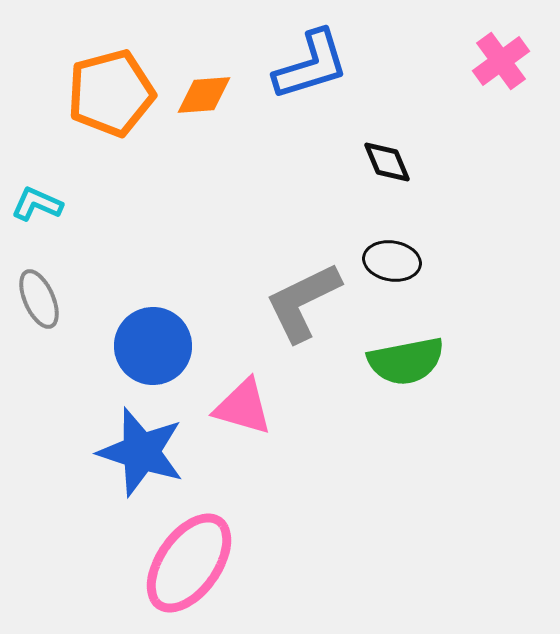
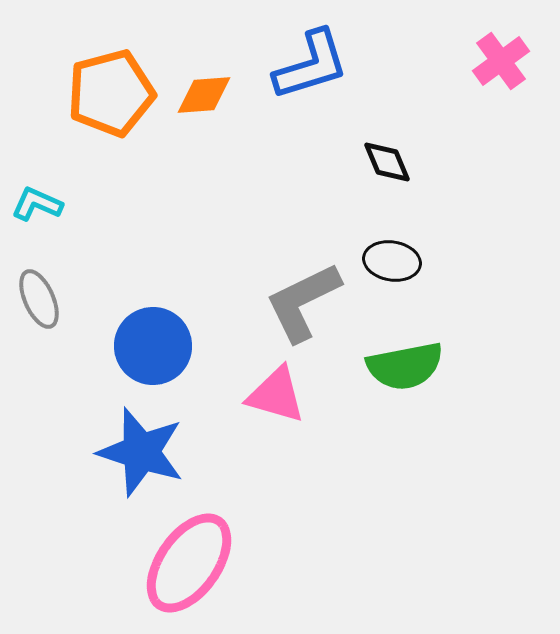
green semicircle: moved 1 px left, 5 px down
pink triangle: moved 33 px right, 12 px up
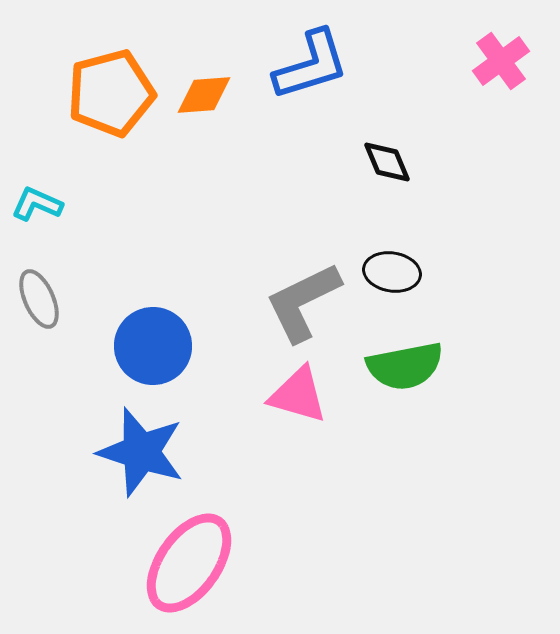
black ellipse: moved 11 px down
pink triangle: moved 22 px right
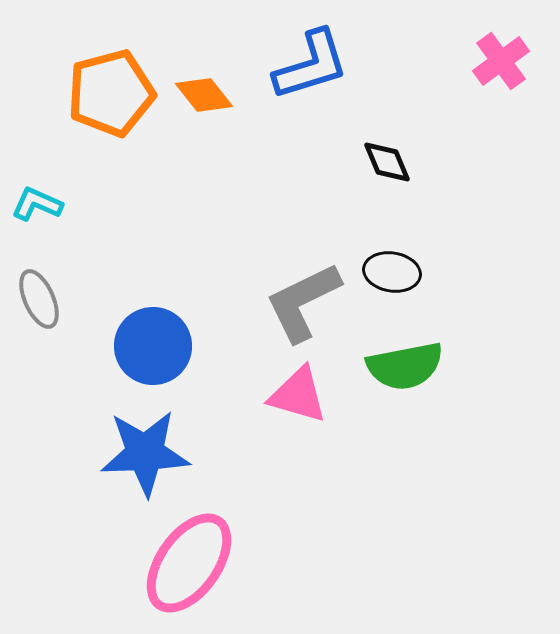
orange diamond: rotated 56 degrees clockwise
blue star: moved 4 px right, 1 px down; rotated 20 degrees counterclockwise
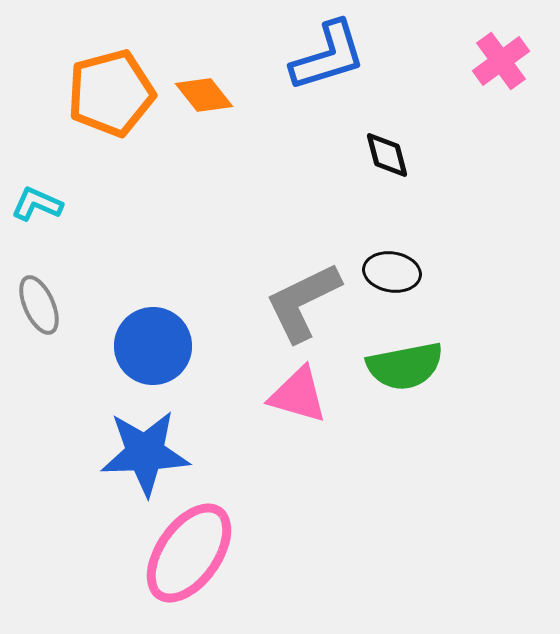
blue L-shape: moved 17 px right, 9 px up
black diamond: moved 7 px up; rotated 8 degrees clockwise
gray ellipse: moved 6 px down
pink ellipse: moved 10 px up
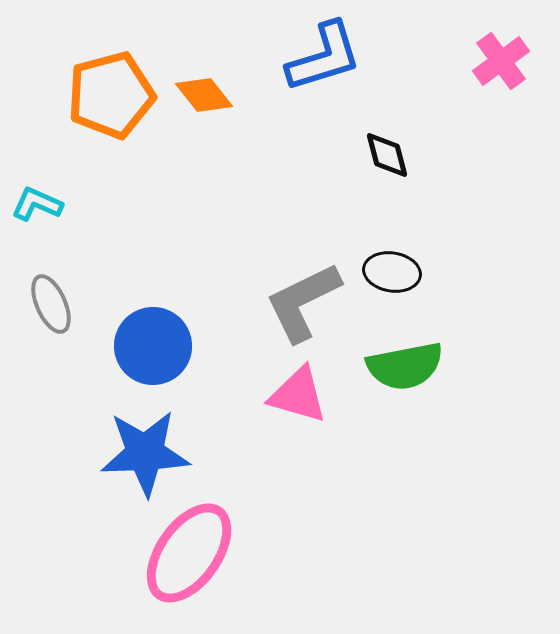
blue L-shape: moved 4 px left, 1 px down
orange pentagon: moved 2 px down
gray ellipse: moved 12 px right, 1 px up
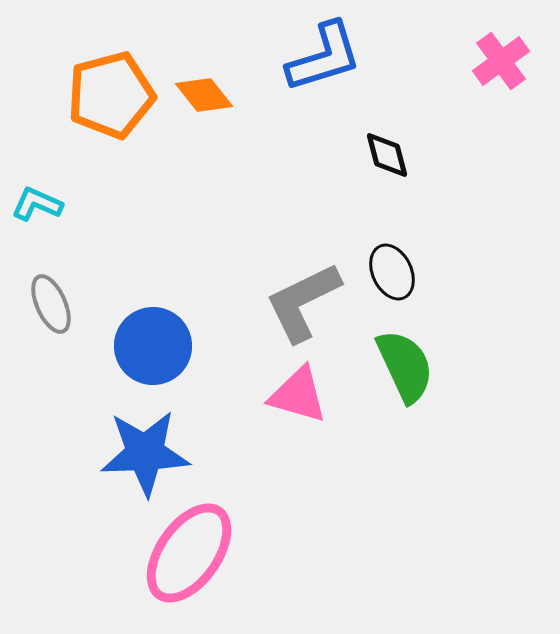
black ellipse: rotated 56 degrees clockwise
green semicircle: rotated 104 degrees counterclockwise
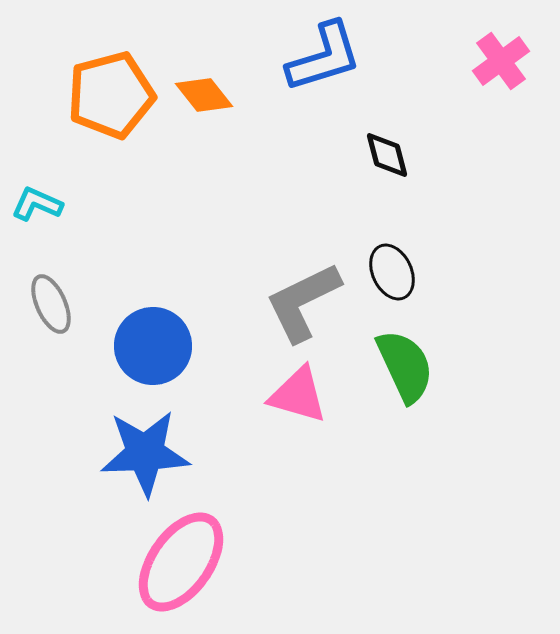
pink ellipse: moved 8 px left, 9 px down
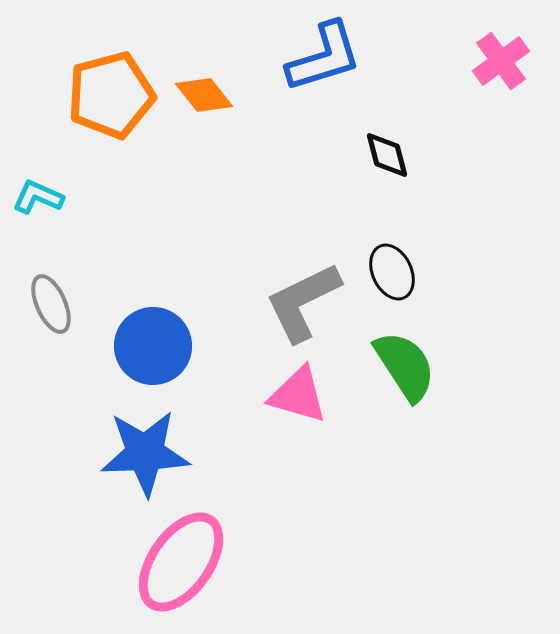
cyan L-shape: moved 1 px right, 7 px up
green semicircle: rotated 8 degrees counterclockwise
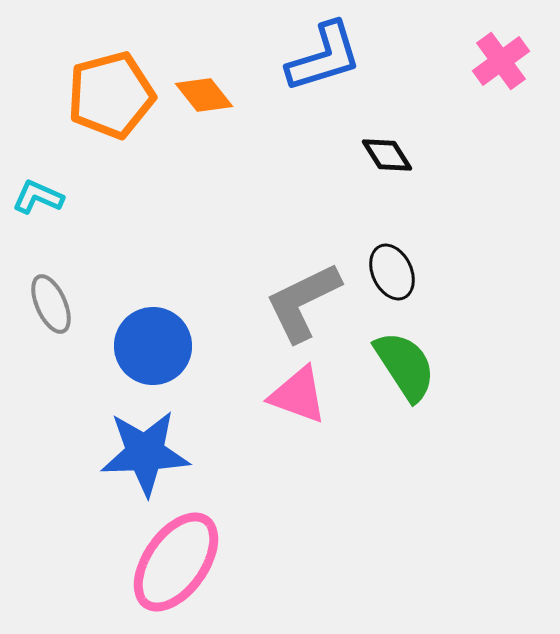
black diamond: rotated 18 degrees counterclockwise
pink triangle: rotated 4 degrees clockwise
pink ellipse: moved 5 px left
